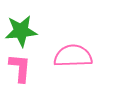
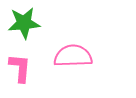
green star: moved 3 px right, 8 px up
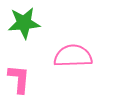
pink L-shape: moved 1 px left, 11 px down
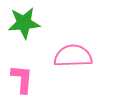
pink L-shape: moved 3 px right
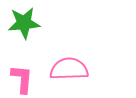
pink semicircle: moved 4 px left, 13 px down
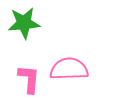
pink L-shape: moved 7 px right
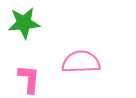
pink semicircle: moved 12 px right, 7 px up
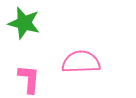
green star: rotated 20 degrees clockwise
